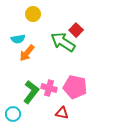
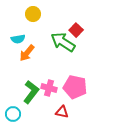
red triangle: moved 1 px up
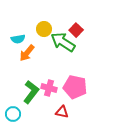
yellow circle: moved 11 px right, 15 px down
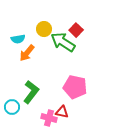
pink cross: moved 30 px down
cyan circle: moved 1 px left, 7 px up
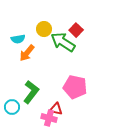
red triangle: moved 6 px left, 3 px up
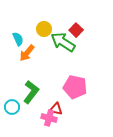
cyan semicircle: rotated 104 degrees counterclockwise
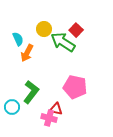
orange arrow: rotated 12 degrees counterclockwise
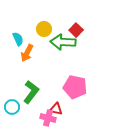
green arrow: rotated 30 degrees counterclockwise
pink cross: moved 1 px left
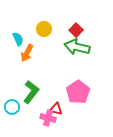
green arrow: moved 14 px right, 5 px down; rotated 10 degrees clockwise
pink pentagon: moved 3 px right, 5 px down; rotated 25 degrees clockwise
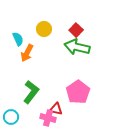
cyan circle: moved 1 px left, 10 px down
